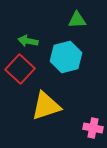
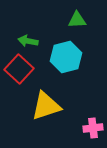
red square: moved 1 px left
pink cross: rotated 18 degrees counterclockwise
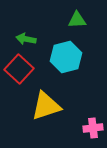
green arrow: moved 2 px left, 2 px up
